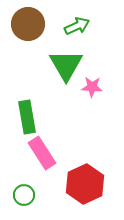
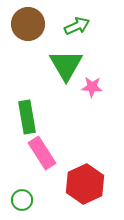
green circle: moved 2 px left, 5 px down
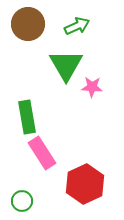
green circle: moved 1 px down
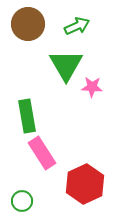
green rectangle: moved 1 px up
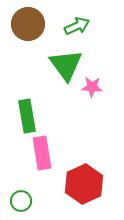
green triangle: rotated 6 degrees counterclockwise
pink rectangle: rotated 24 degrees clockwise
red hexagon: moved 1 px left
green circle: moved 1 px left
